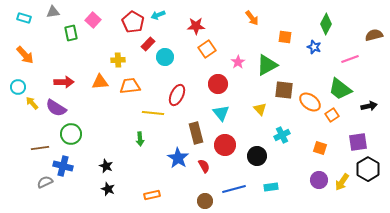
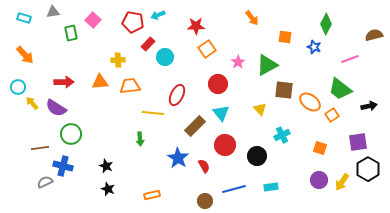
red pentagon at (133, 22): rotated 20 degrees counterclockwise
brown rectangle at (196, 133): moved 1 px left, 7 px up; rotated 60 degrees clockwise
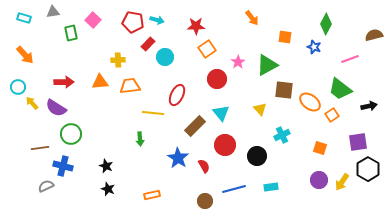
cyan arrow at (158, 15): moved 1 px left, 5 px down; rotated 144 degrees counterclockwise
red circle at (218, 84): moved 1 px left, 5 px up
gray semicircle at (45, 182): moved 1 px right, 4 px down
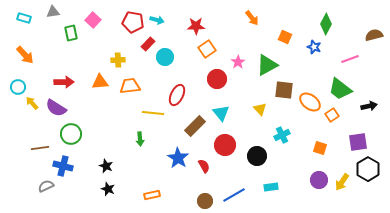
orange square at (285, 37): rotated 16 degrees clockwise
blue line at (234, 189): moved 6 px down; rotated 15 degrees counterclockwise
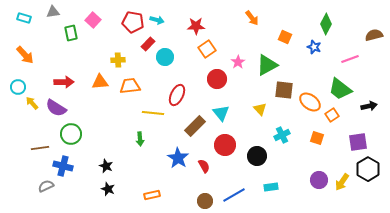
orange square at (320, 148): moved 3 px left, 10 px up
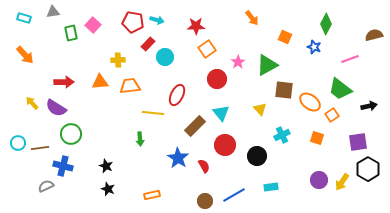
pink square at (93, 20): moved 5 px down
cyan circle at (18, 87): moved 56 px down
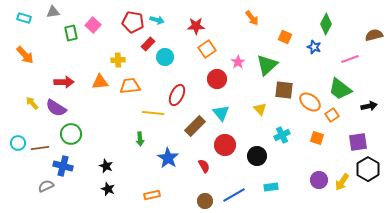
green triangle at (267, 65): rotated 15 degrees counterclockwise
blue star at (178, 158): moved 10 px left
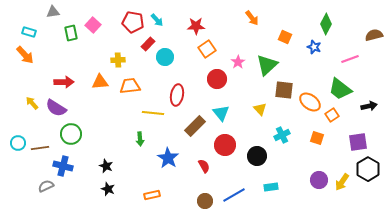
cyan rectangle at (24, 18): moved 5 px right, 14 px down
cyan arrow at (157, 20): rotated 32 degrees clockwise
red ellipse at (177, 95): rotated 15 degrees counterclockwise
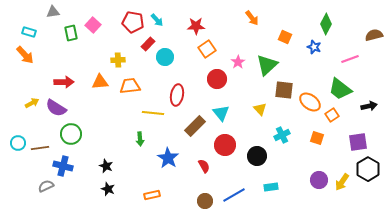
yellow arrow at (32, 103): rotated 104 degrees clockwise
